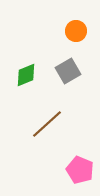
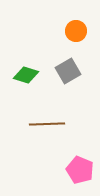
green diamond: rotated 40 degrees clockwise
brown line: rotated 40 degrees clockwise
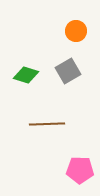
pink pentagon: rotated 20 degrees counterclockwise
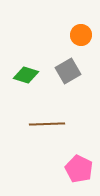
orange circle: moved 5 px right, 4 px down
pink pentagon: moved 1 px left, 1 px up; rotated 24 degrees clockwise
